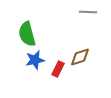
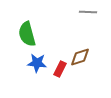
blue star: moved 2 px right, 3 px down; rotated 18 degrees clockwise
red rectangle: moved 2 px right
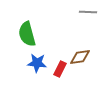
brown diamond: rotated 10 degrees clockwise
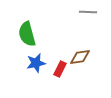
blue star: moved 1 px left; rotated 18 degrees counterclockwise
